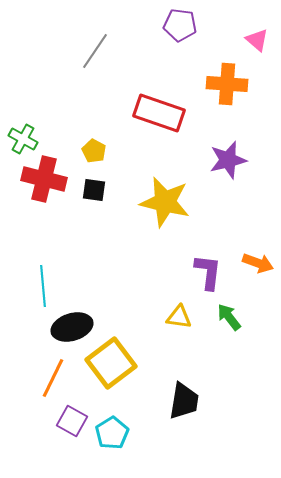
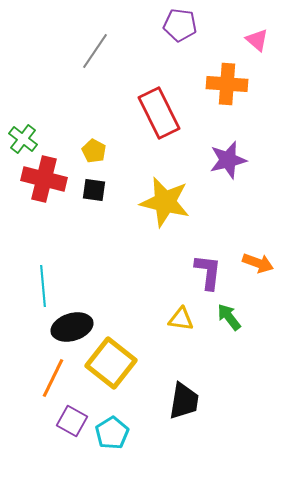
red rectangle: rotated 45 degrees clockwise
green cross: rotated 8 degrees clockwise
yellow triangle: moved 2 px right, 2 px down
yellow square: rotated 15 degrees counterclockwise
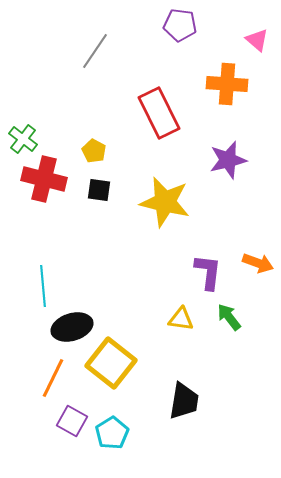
black square: moved 5 px right
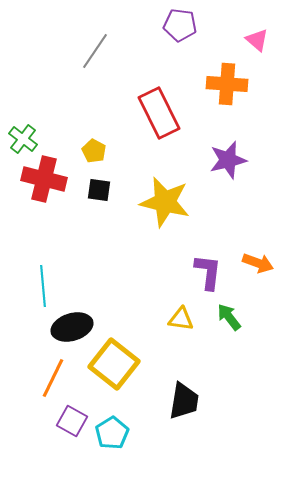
yellow square: moved 3 px right, 1 px down
